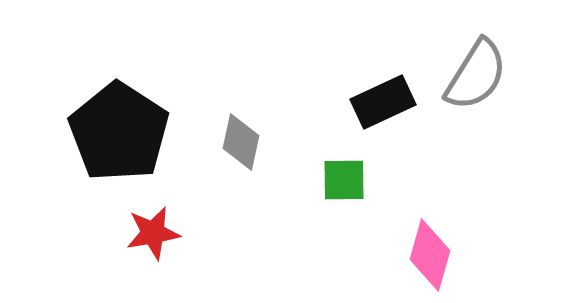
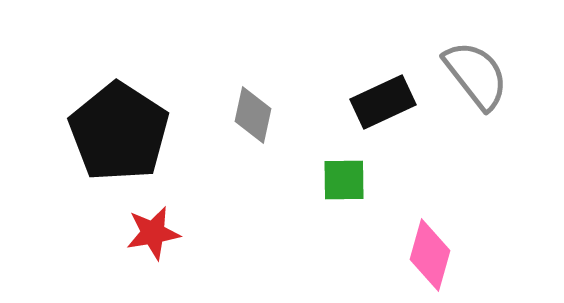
gray semicircle: rotated 70 degrees counterclockwise
gray diamond: moved 12 px right, 27 px up
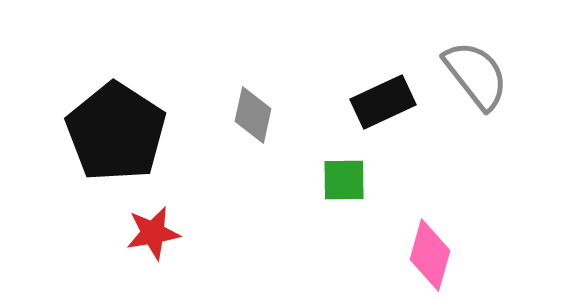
black pentagon: moved 3 px left
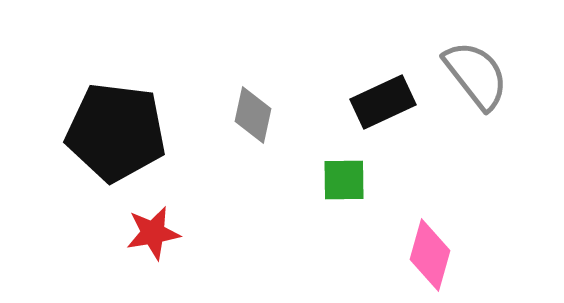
black pentagon: rotated 26 degrees counterclockwise
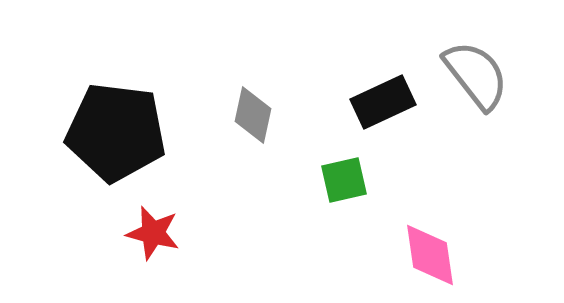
green square: rotated 12 degrees counterclockwise
red star: rotated 24 degrees clockwise
pink diamond: rotated 24 degrees counterclockwise
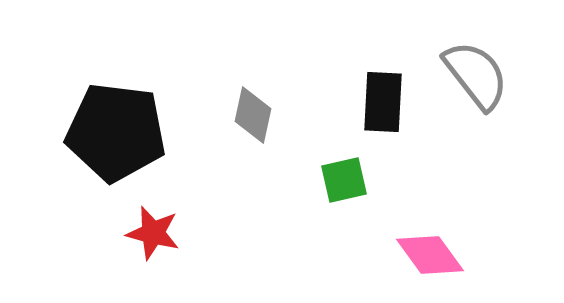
black rectangle: rotated 62 degrees counterclockwise
pink diamond: rotated 28 degrees counterclockwise
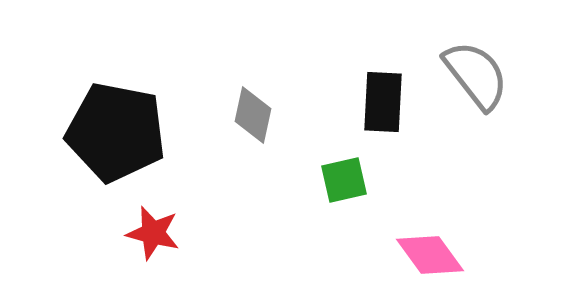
black pentagon: rotated 4 degrees clockwise
